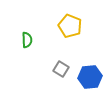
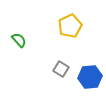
yellow pentagon: rotated 25 degrees clockwise
green semicircle: moved 8 px left; rotated 42 degrees counterclockwise
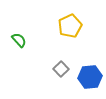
gray square: rotated 14 degrees clockwise
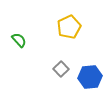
yellow pentagon: moved 1 px left, 1 px down
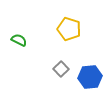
yellow pentagon: moved 2 px down; rotated 30 degrees counterclockwise
green semicircle: rotated 21 degrees counterclockwise
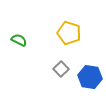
yellow pentagon: moved 4 px down
blue hexagon: rotated 15 degrees clockwise
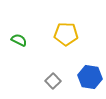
yellow pentagon: moved 3 px left, 1 px down; rotated 15 degrees counterclockwise
gray square: moved 8 px left, 12 px down
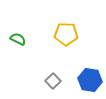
green semicircle: moved 1 px left, 1 px up
blue hexagon: moved 3 px down
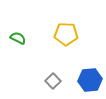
green semicircle: moved 1 px up
blue hexagon: rotated 15 degrees counterclockwise
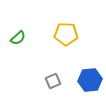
green semicircle: rotated 112 degrees clockwise
gray square: rotated 21 degrees clockwise
